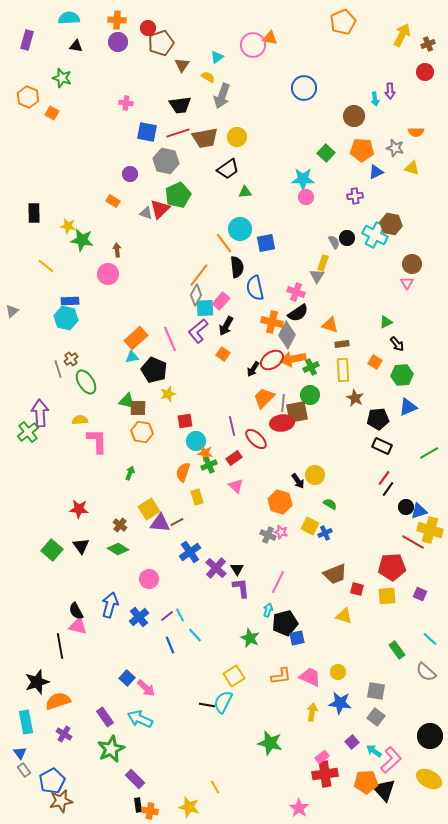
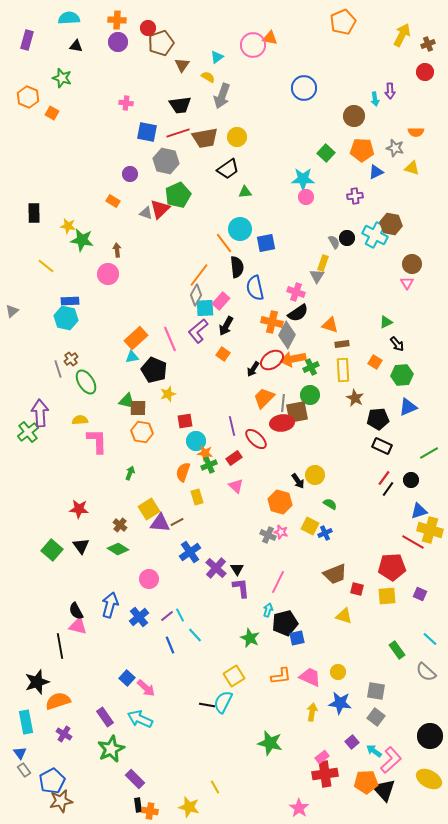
black circle at (406, 507): moved 5 px right, 27 px up
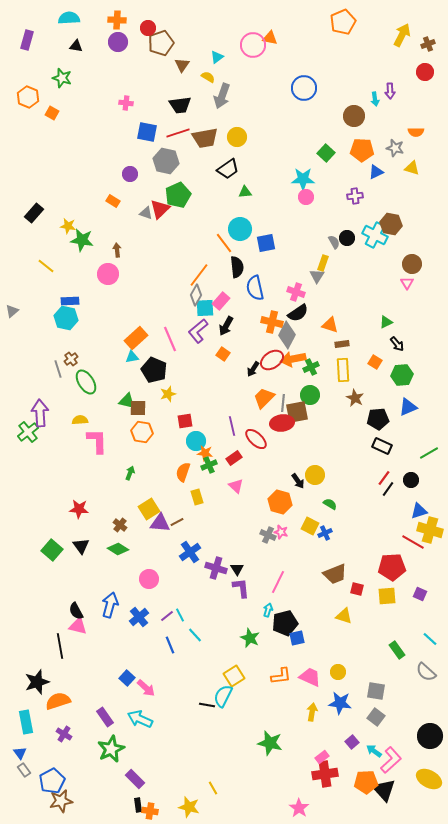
black rectangle at (34, 213): rotated 42 degrees clockwise
purple cross at (216, 568): rotated 25 degrees counterclockwise
cyan semicircle at (223, 702): moved 6 px up
yellow line at (215, 787): moved 2 px left, 1 px down
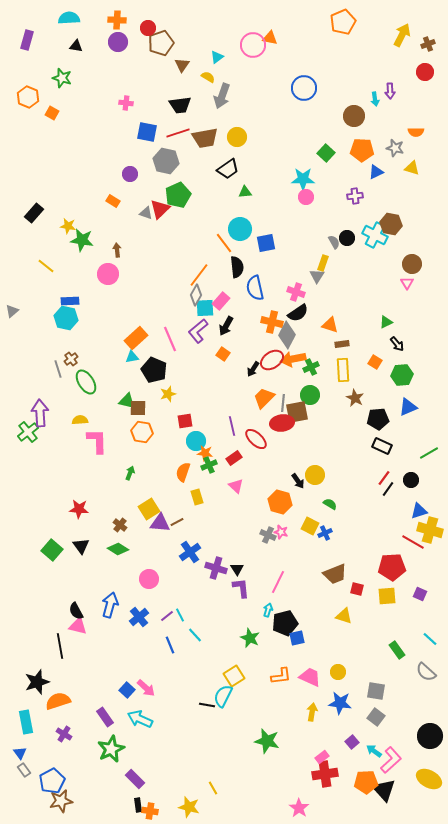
blue square at (127, 678): moved 12 px down
green star at (270, 743): moved 3 px left, 2 px up
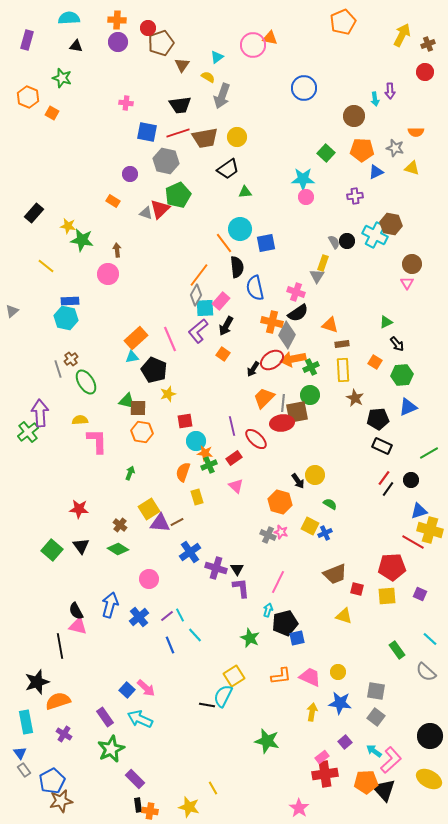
black circle at (347, 238): moved 3 px down
purple square at (352, 742): moved 7 px left
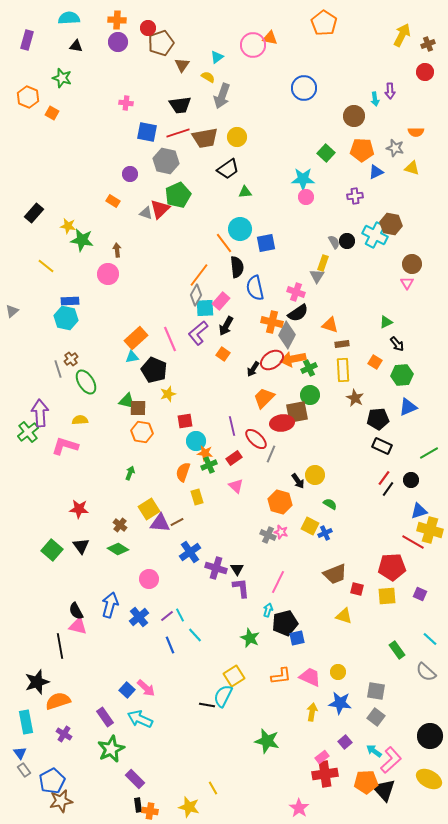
orange pentagon at (343, 22): moved 19 px left, 1 px down; rotated 15 degrees counterclockwise
purple L-shape at (198, 331): moved 2 px down
green cross at (311, 367): moved 2 px left, 1 px down
gray line at (283, 403): moved 12 px left, 51 px down; rotated 18 degrees clockwise
pink L-shape at (97, 441): moved 32 px left, 5 px down; rotated 72 degrees counterclockwise
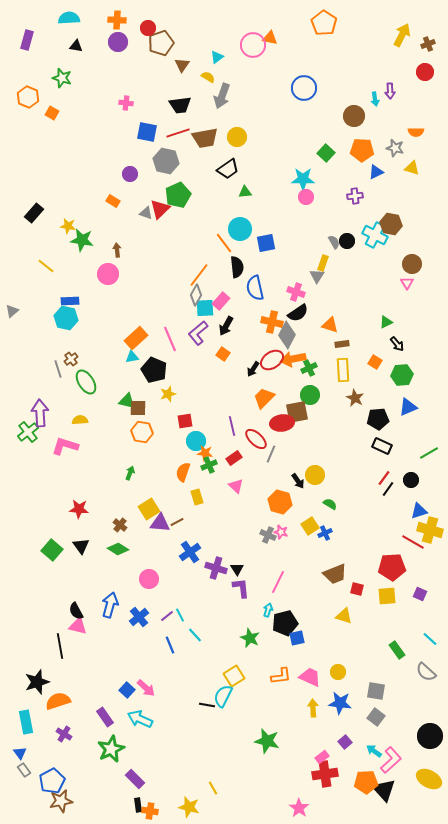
yellow square at (310, 526): rotated 30 degrees clockwise
yellow arrow at (312, 712): moved 1 px right, 4 px up; rotated 12 degrees counterclockwise
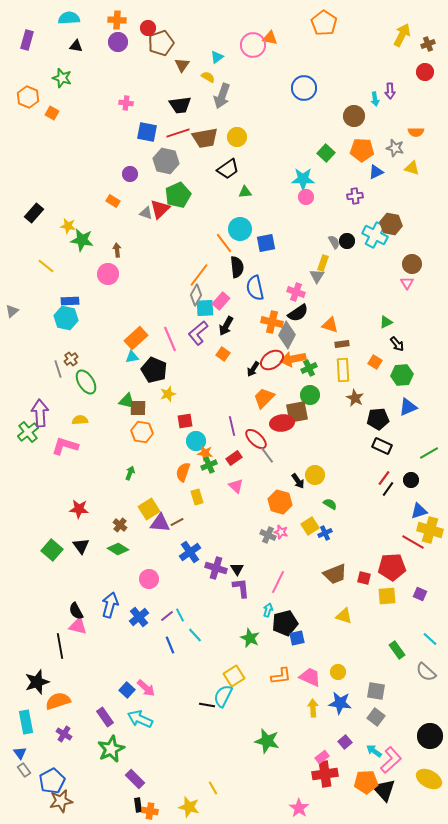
gray line at (271, 454): moved 4 px left, 1 px down; rotated 60 degrees counterclockwise
red square at (357, 589): moved 7 px right, 11 px up
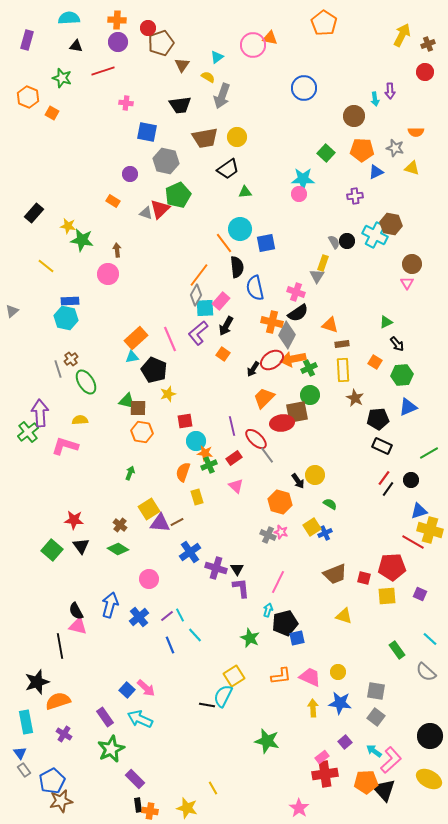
red line at (178, 133): moved 75 px left, 62 px up
pink circle at (306, 197): moved 7 px left, 3 px up
red star at (79, 509): moved 5 px left, 11 px down
yellow square at (310, 526): moved 2 px right, 1 px down
yellow star at (189, 807): moved 2 px left, 1 px down
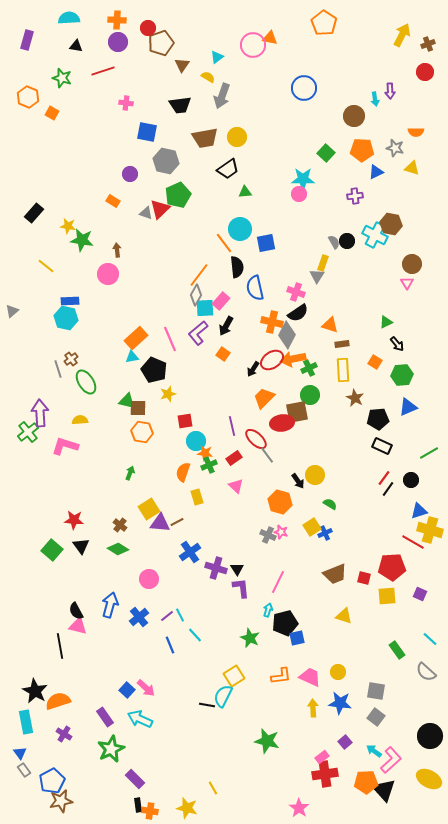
black star at (37, 682): moved 2 px left, 9 px down; rotated 25 degrees counterclockwise
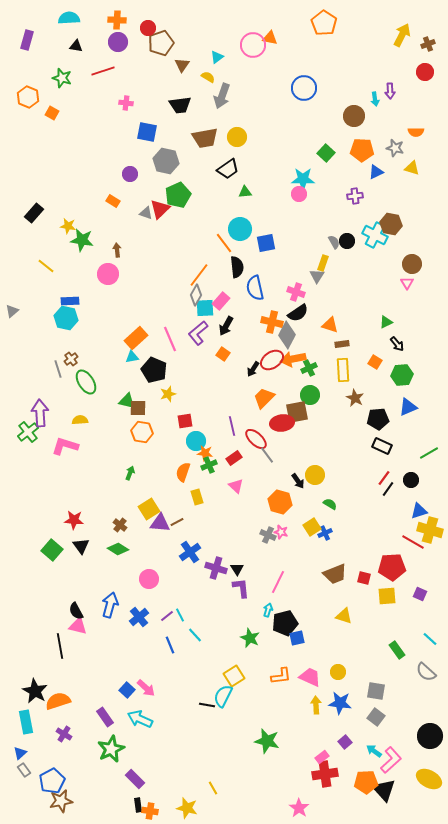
yellow arrow at (313, 708): moved 3 px right, 3 px up
blue triangle at (20, 753): rotated 24 degrees clockwise
